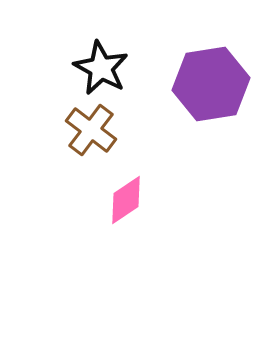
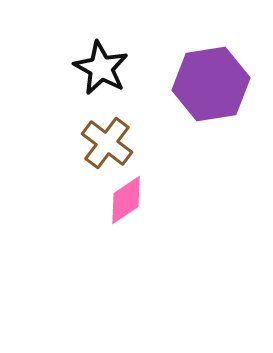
brown cross: moved 16 px right, 13 px down
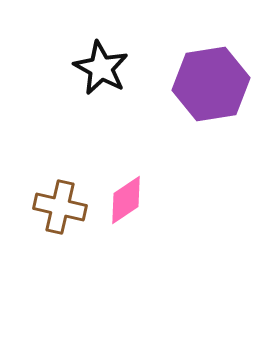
brown cross: moved 47 px left, 64 px down; rotated 24 degrees counterclockwise
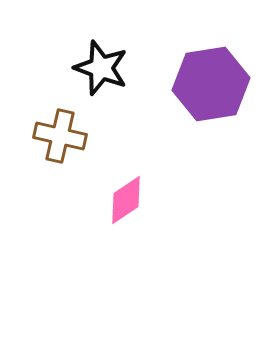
black star: rotated 8 degrees counterclockwise
brown cross: moved 71 px up
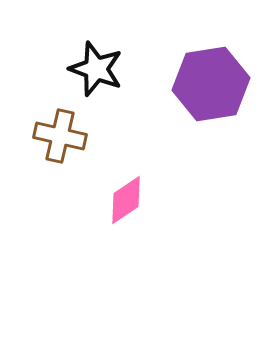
black star: moved 5 px left, 1 px down
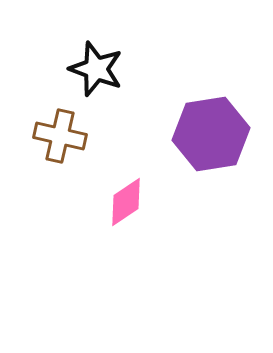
purple hexagon: moved 50 px down
pink diamond: moved 2 px down
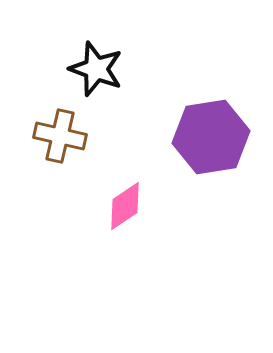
purple hexagon: moved 3 px down
pink diamond: moved 1 px left, 4 px down
